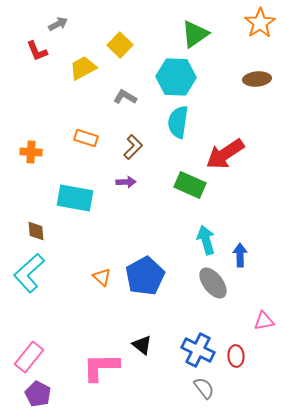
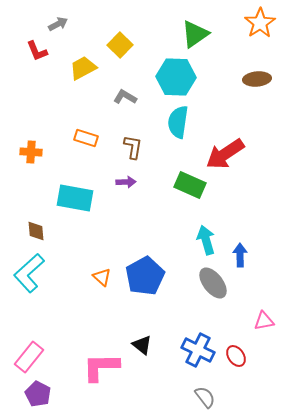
brown L-shape: rotated 35 degrees counterclockwise
red ellipse: rotated 30 degrees counterclockwise
gray semicircle: moved 1 px right, 9 px down
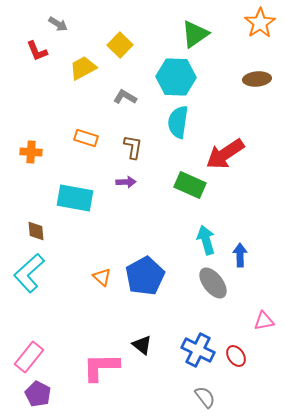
gray arrow: rotated 60 degrees clockwise
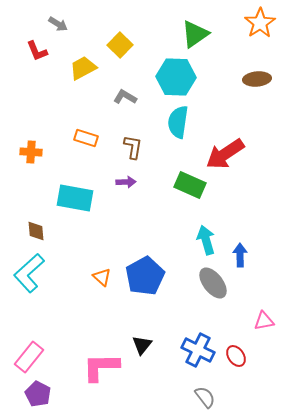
black triangle: rotated 30 degrees clockwise
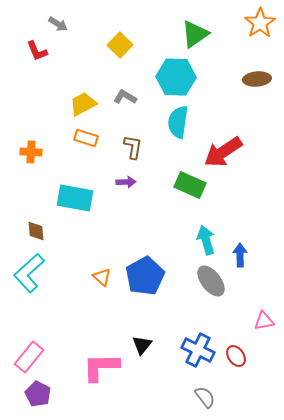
yellow trapezoid: moved 36 px down
red arrow: moved 2 px left, 2 px up
gray ellipse: moved 2 px left, 2 px up
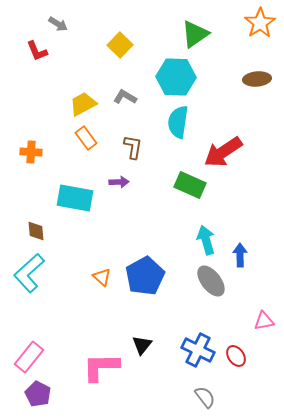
orange rectangle: rotated 35 degrees clockwise
purple arrow: moved 7 px left
